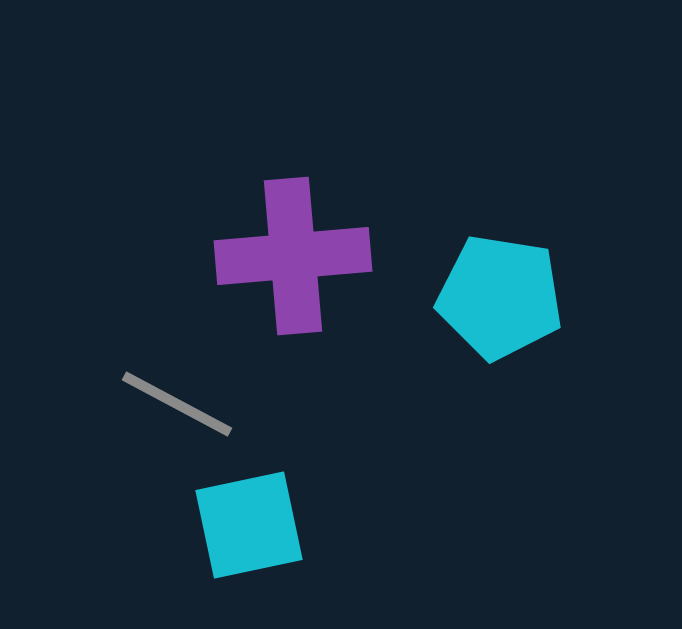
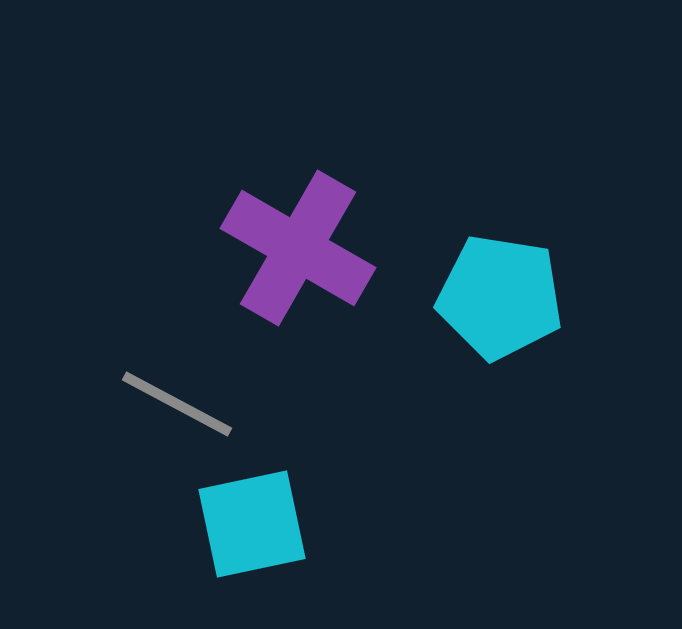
purple cross: moved 5 px right, 8 px up; rotated 35 degrees clockwise
cyan square: moved 3 px right, 1 px up
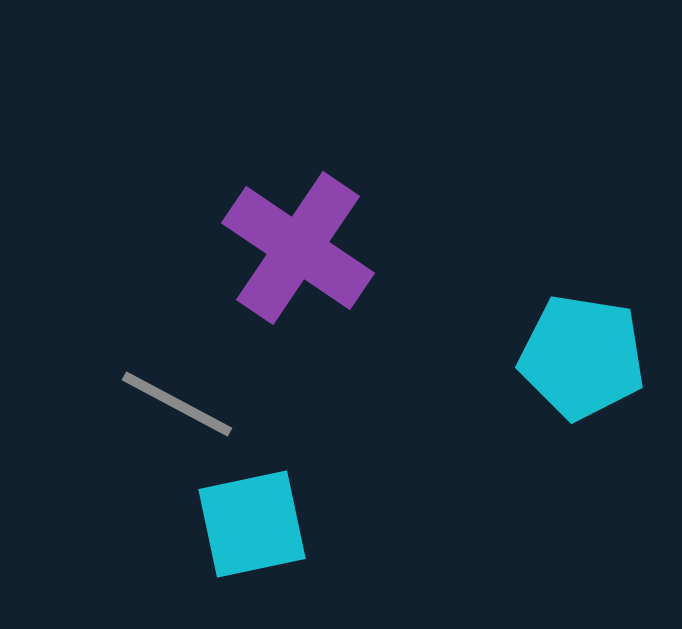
purple cross: rotated 4 degrees clockwise
cyan pentagon: moved 82 px right, 60 px down
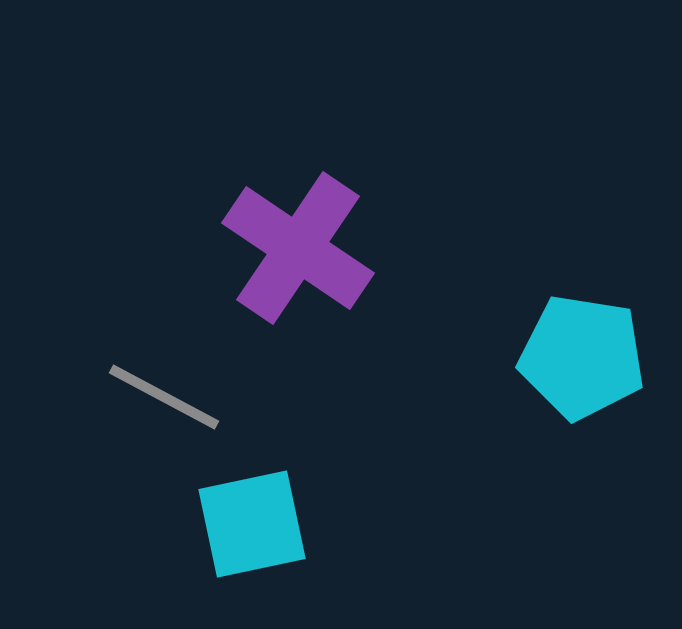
gray line: moved 13 px left, 7 px up
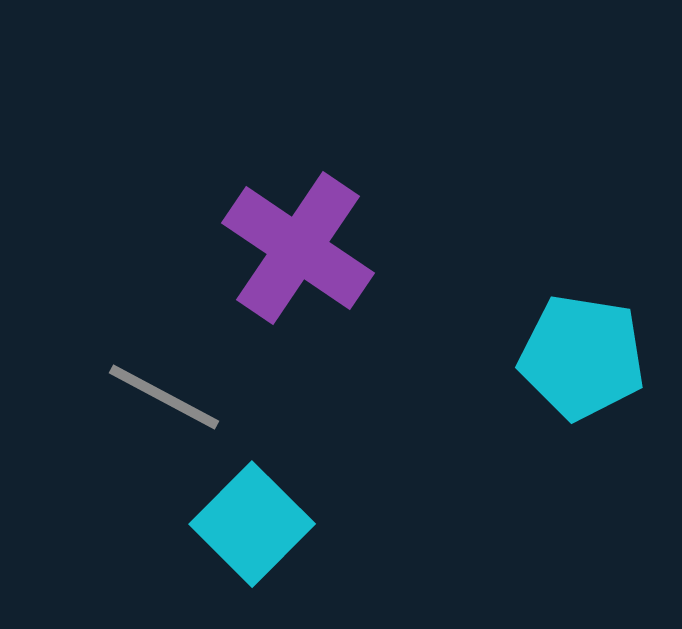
cyan square: rotated 33 degrees counterclockwise
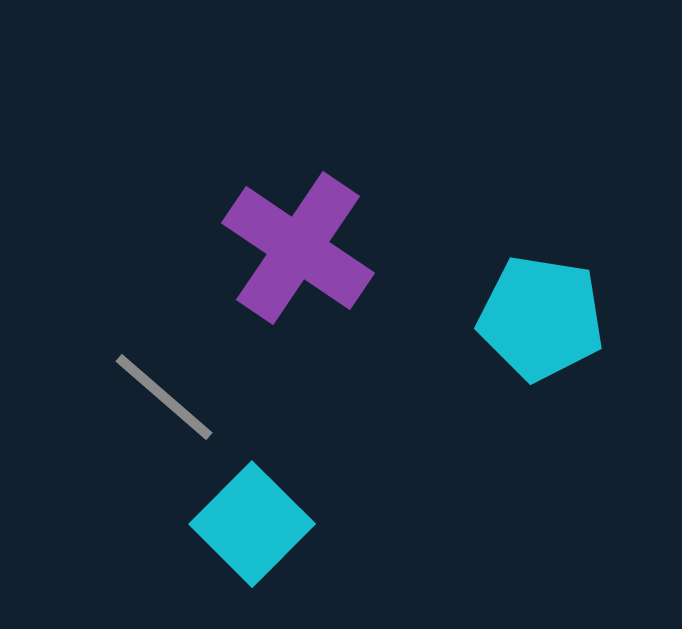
cyan pentagon: moved 41 px left, 39 px up
gray line: rotated 13 degrees clockwise
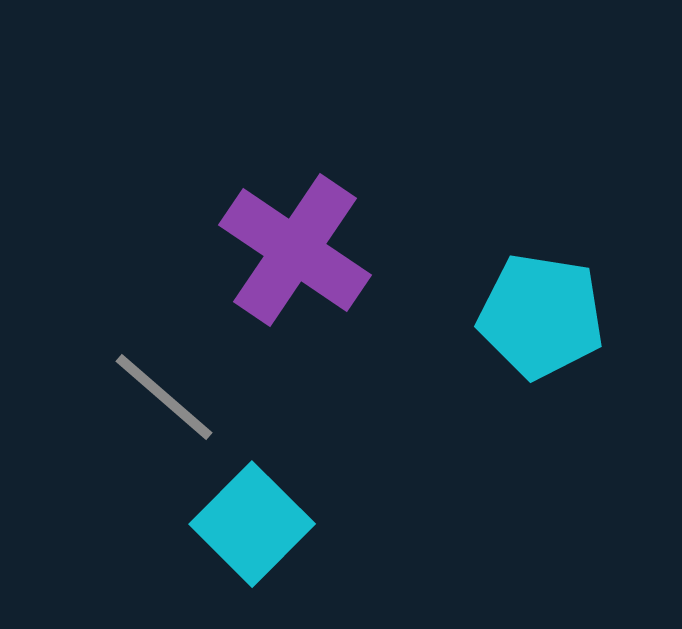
purple cross: moved 3 px left, 2 px down
cyan pentagon: moved 2 px up
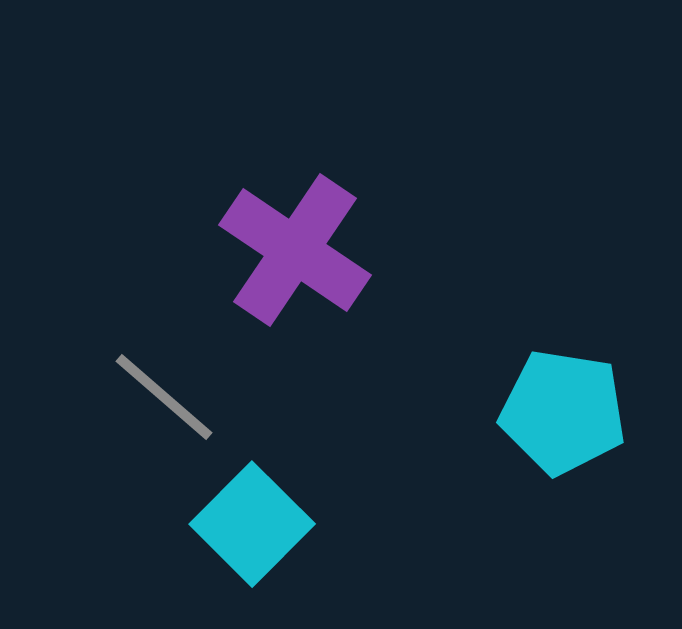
cyan pentagon: moved 22 px right, 96 px down
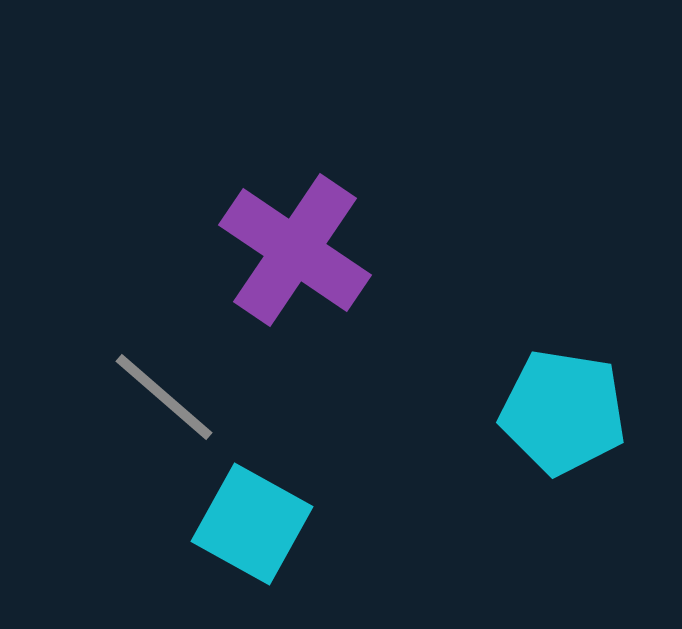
cyan square: rotated 16 degrees counterclockwise
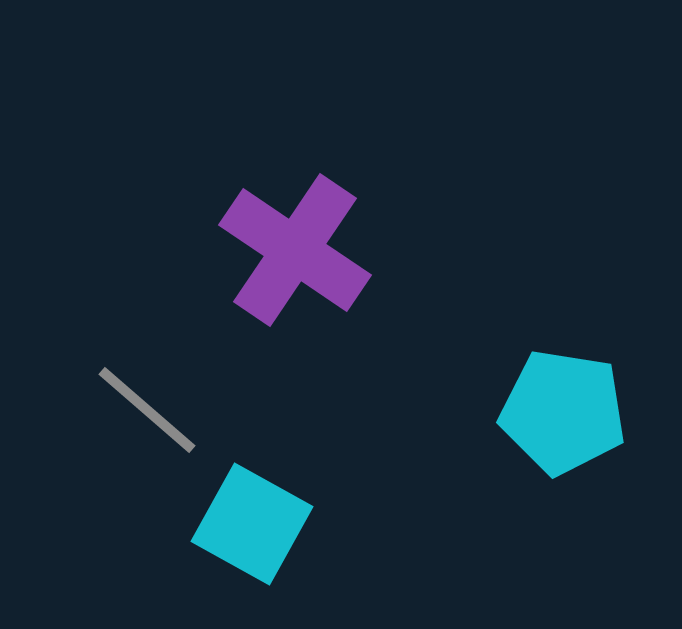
gray line: moved 17 px left, 13 px down
